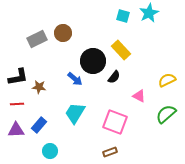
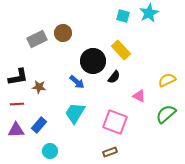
blue arrow: moved 2 px right, 3 px down
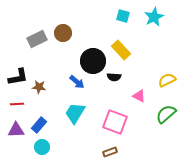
cyan star: moved 5 px right, 4 px down
black semicircle: rotated 56 degrees clockwise
cyan circle: moved 8 px left, 4 px up
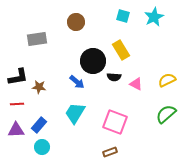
brown circle: moved 13 px right, 11 px up
gray rectangle: rotated 18 degrees clockwise
yellow rectangle: rotated 12 degrees clockwise
pink triangle: moved 3 px left, 12 px up
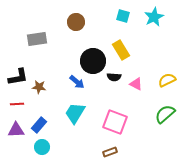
green semicircle: moved 1 px left
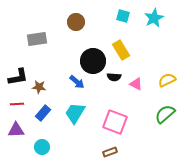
cyan star: moved 1 px down
blue rectangle: moved 4 px right, 12 px up
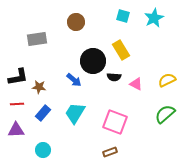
blue arrow: moved 3 px left, 2 px up
cyan circle: moved 1 px right, 3 px down
